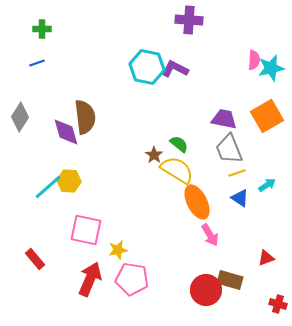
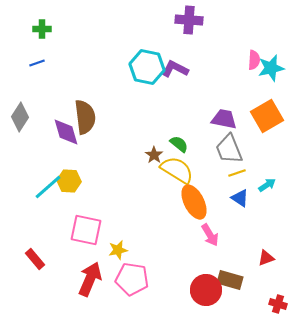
orange ellipse: moved 3 px left
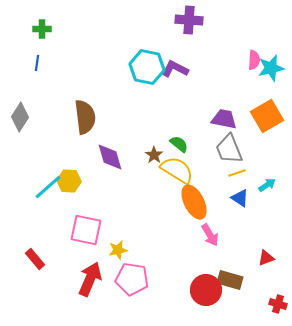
blue line: rotated 63 degrees counterclockwise
purple diamond: moved 44 px right, 25 px down
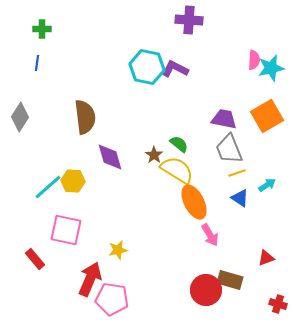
yellow hexagon: moved 4 px right
pink square: moved 20 px left
pink pentagon: moved 20 px left, 20 px down
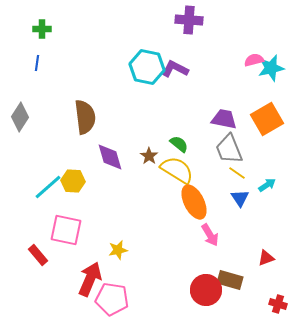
pink semicircle: rotated 108 degrees counterclockwise
orange square: moved 3 px down
brown star: moved 5 px left, 1 px down
yellow line: rotated 54 degrees clockwise
blue triangle: rotated 24 degrees clockwise
red rectangle: moved 3 px right, 4 px up
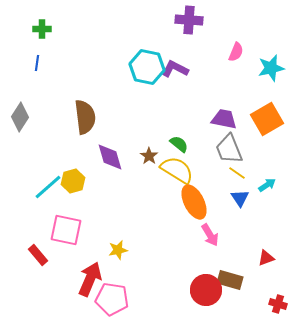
pink semicircle: moved 18 px left, 8 px up; rotated 126 degrees clockwise
yellow hexagon: rotated 20 degrees counterclockwise
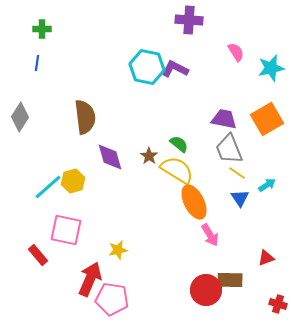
pink semicircle: rotated 54 degrees counterclockwise
brown rectangle: rotated 15 degrees counterclockwise
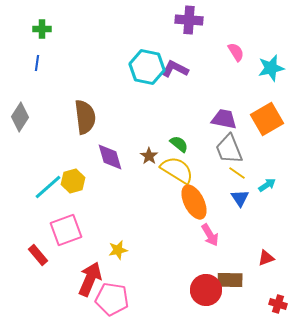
pink square: rotated 32 degrees counterclockwise
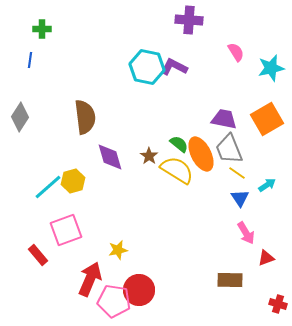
blue line: moved 7 px left, 3 px up
purple L-shape: moved 1 px left, 2 px up
orange ellipse: moved 7 px right, 48 px up
pink arrow: moved 36 px right, 2 px up
red circle: moved 67 px left
pink pentagon: moved 2 px right, 2 px down
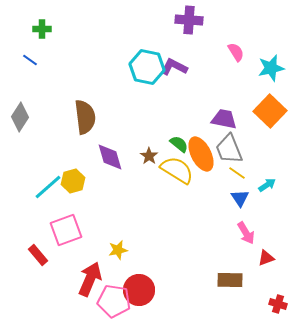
blue line: rotated 63 degrees counterclockwise
orange square: moved 3 px right, 8 px up; rotated 16 degrees counterclockwise
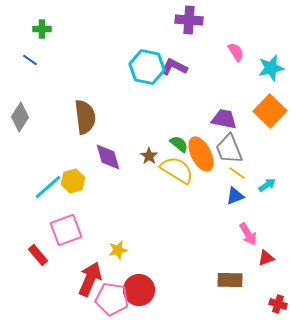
purple diamond: moved 2 px left
blue triangle: moved 5 px left, 2 px up; rotated 42 degrees clockwise
pink arrow: moved 2 px right, 1 px down
pink pentagon: moved 2 px left, 2 px up
